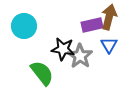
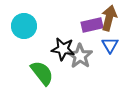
brown arrow: moved 1 px down
blue triangle: moved 1 px right
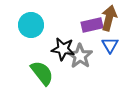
cyan circle: moved 7 px right, 1 px up
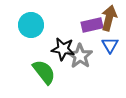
green semicircle: moved 2 px right, 1 px up
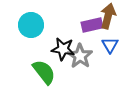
brown arrow: moved 1 px left, 2 px up
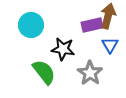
gray star: moved 10 px right, 17 px down
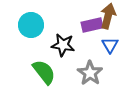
black star: moved 4 px up
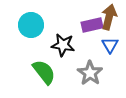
brown arrow: moved 1 px right, 1 px down
